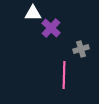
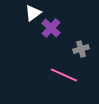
white triangle: rotated 36 degrees counterclockwise
pink line: rotated 68 degrees counterclockwise
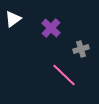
white triangle: moved 20 px left, 6 px down
pink line: rotated 20 degrees clockwise
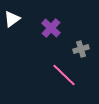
white triangle: moved 1 px left
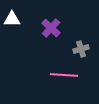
white triangle: rotated 36 degrees clockwise
pink line: rotated 40 degrees counterclockwise
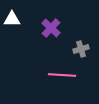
pink line: moved 2 px left
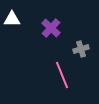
pink line: rotated 64 degrees clockwise
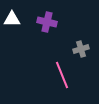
purple cross: moved 4 px left, 6 px up; rotated 30 degrees counterclockwise
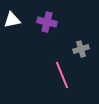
white triangle: moved 1 px down; rotated 12 degrees counterclockwise
